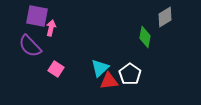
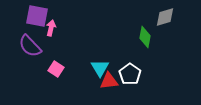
gray diamond: rotated 15 degrees clockwise
cyan triangle: rotated 18 degrees counterclockwise
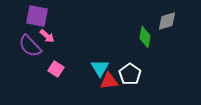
gray diamond: moved 2 px right, 4 px down
pink arrow: moved 4 px left, 8 px down; rotated 119 degrees clockwise
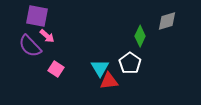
green diamond: moved 5 px left, 1 px up; rotated 15 degrees clockwise
white pentagon: moved 11 px up
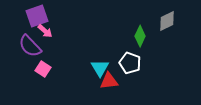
purple square: rotated 30 degrees counterclockwise
gray diamond: rotated 10 degrees counterclockwise
pink arrow: moved 2 px left, 5 px up
white pentagon: rotated 15 degrees counterclockwise
pink square: moved 13 px left
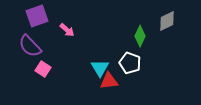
pink arrow: moved 22 px right, 1 px up
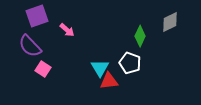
gray diamond: moved 3 px right, 1 px down
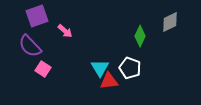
pink arrow: moved 2 px left, 1 px down
white pentagon: moved 5 px down
